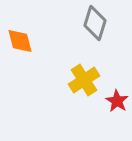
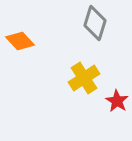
orange diamond: rotated 28 degrees counterclockwise
yellow cross: moved 2 px up
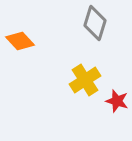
yellow cross: moved 1 px right, 2 px down
red star: rotated 15 degrees counterclockwise
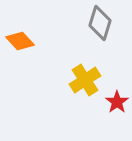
gray diamond: moved 5 px right
red star: moved 1 px down; rotated 20 degrees clockwise
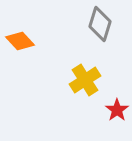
gray diamond: moved 1 px down
red star: moved 8 px down
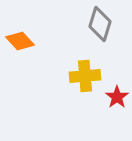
yellow cross: moved 4 px up; rotated 28 degrees clockwise
red star: moved 13 px up
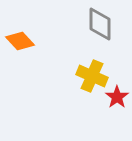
gray diamond: rotated 16 degrees counterclockwise
yellow cross: moved 7 px right; rotated 28 degrees clockwise
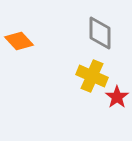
gray diamond: moved 9 px down
orange diamond: moved 1 px left
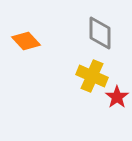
orange diamond: moved 7 px right
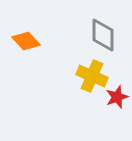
gray diamond: moved 3 px right, 2 px down
red star: rotated 15 degrees clockwise
